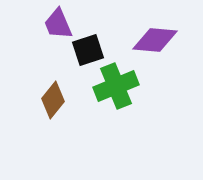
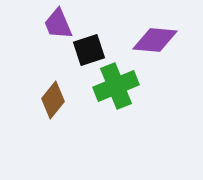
black square: moved 1 px right
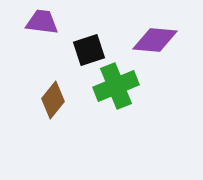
purple trapezoid: moved 16 px left, 2 px up; rotated 120 degrees clockwise
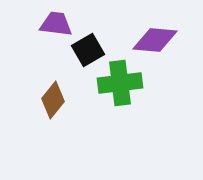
purple trapezoid: moved 14 px right, 2 px down
black square: moved 1 px left; rotated 12 degrees counterclockwise
green cross: moved 4 px right, 3 px up; rotated 15 degrees clockwise
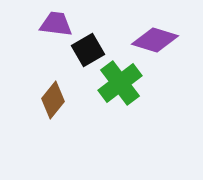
purple diamond: rotated 12 degrees clockwise
green cross: rotated 30 degrees counterclockwise
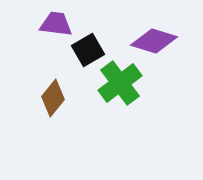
purple diamond: moved 1 px left, 1 px down
brown diamond: moved 2 px up
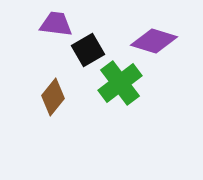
brown diamond: moved 1 px up
